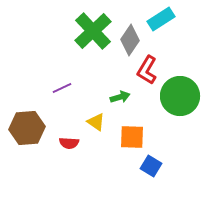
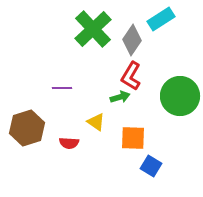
green cross: moved 2 px up
gray diamond: moved 2 px right
red L-shape: moved 16 px left, 6 px down
purple line: rotated 24 degrees clockwise
brown hexagon: rotated 12 degrees counterclockwise
orange square: moved 1 px right, 1 px down
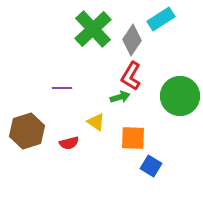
brown hexagon: moved 3 px down
red semicircle: rotated 18 degrees counterclockwise
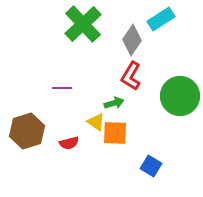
green cross: moved 10 px left, 5 px up
green arrow: moved 6 px left, 6 px down
orange square: moved 18 px left, 5 px up
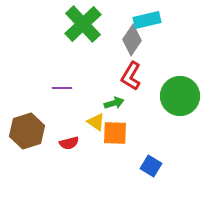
cyan rectangle: moved 14 px left, 1 px down; rotated 20 degrees clockwise
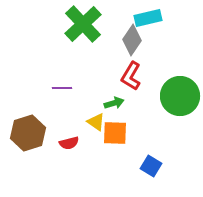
cyan rectangle: moved 1 px right, 2 px up
brown hexagon: moved 1 px right, 2 px down
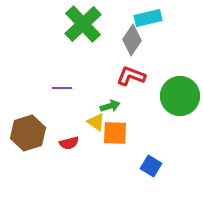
red L-shape: rotated 80 degrees clockwise
green arrow: moved 4 px left, 3 px down
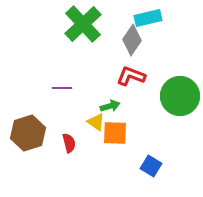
red semicircle: rotated 90 degrees counterclockwise
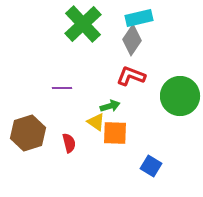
cyan rectangle: moved 9 px left
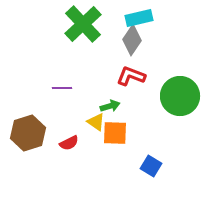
red semicircle: rotated 78 degrees clockwise
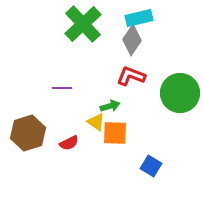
green circle: moved 3 px up
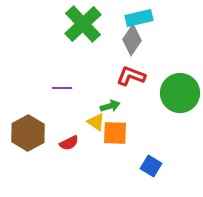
brown hexagon: rotated 12 degrees counterclockwise
